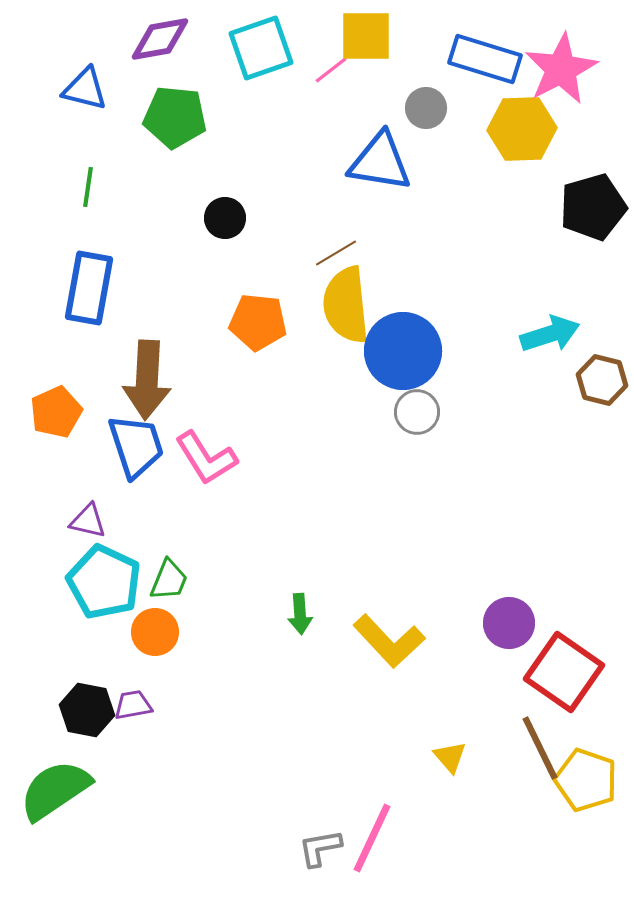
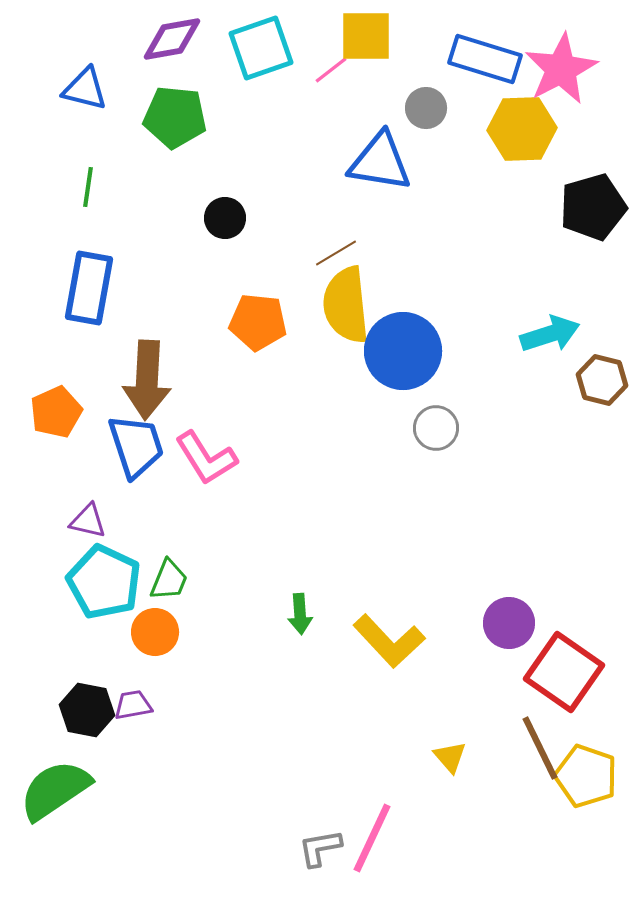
purple diamond at (160, 39): moved 12 px right
gray circle at (417, 412): moved 19 px right, 16 px down
yellow pentagon at (586, 780): moved 4 px up
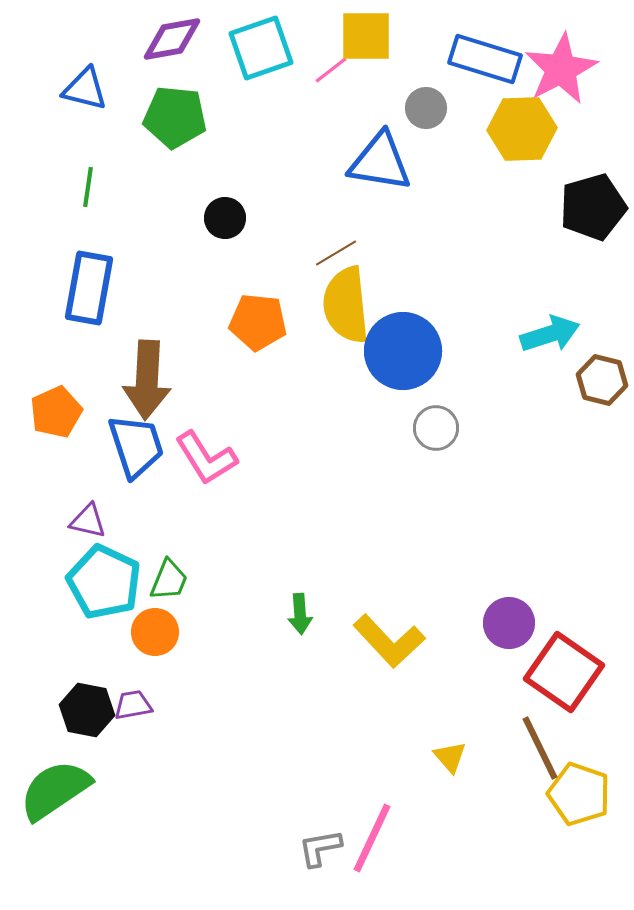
yellow pentagon at (586, 776): moved 7 px left, 18 px down
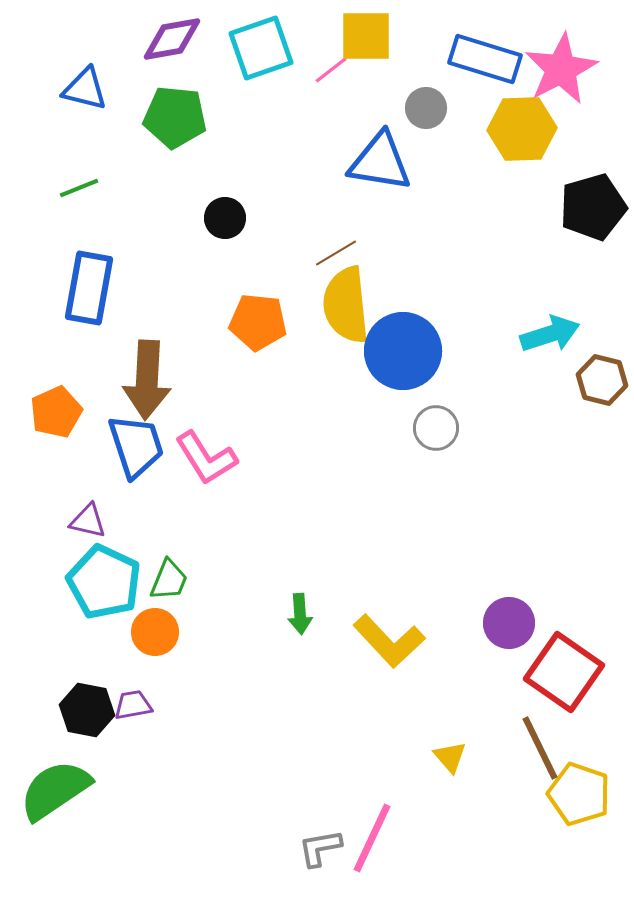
green line at (88, 187): moved 9 px left, 1 px down; rotated 60 degrees clockwise
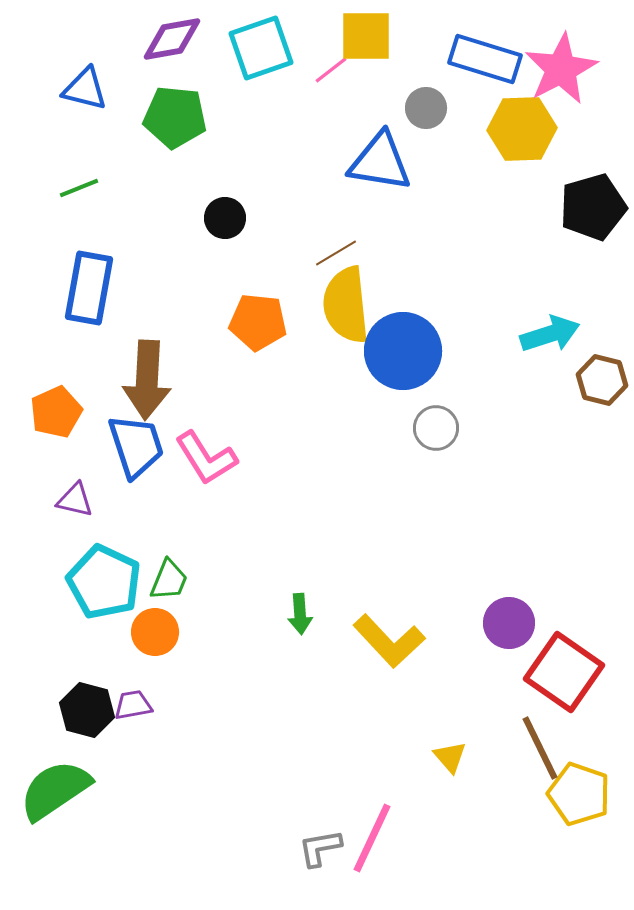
purple triangle at (88, 521): moved 13 px left, 21 px up
black hexagon at (87, 710): rotated 4 degrees clockwise
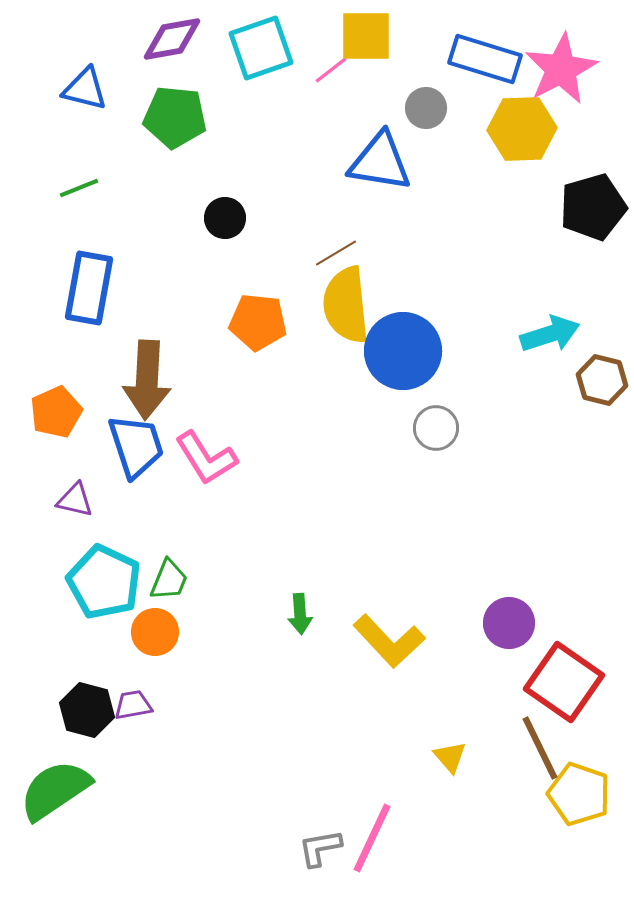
red square at (564, 672): moved 10 px down
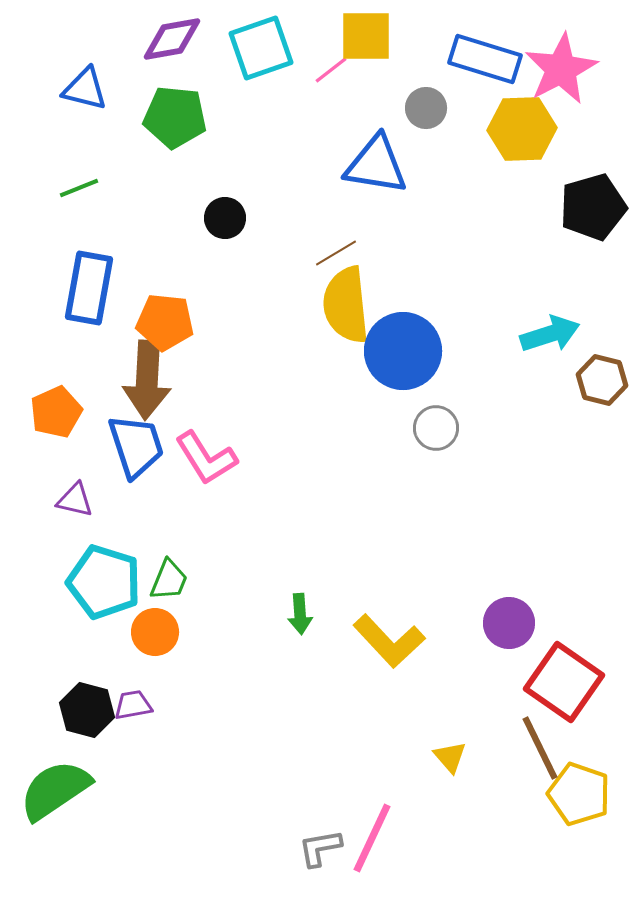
blue triangle at (380, 162): moved 4 px left, 3 px down
orange pentagon at (258, 322): moved 93 px left
cyan pentagon at (104, 582): rotated 8 degrees counterclockwise
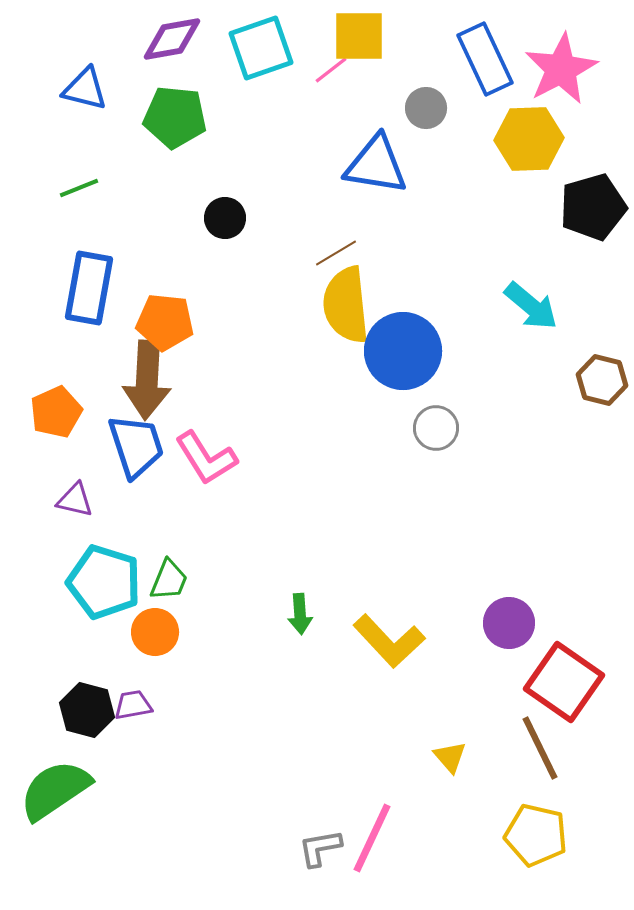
yellow square at (366, 36): moved 7 px left
blue rectangle at (485, 59): rotated 48 degrees clockwise
yellow hexagon at (522, 129): moved 7 px right, 10 px down
cyan arrow at (550, 334): moved 19 px left, 28 px up; rotated 58 degrees clockwise
yellow pentagon at (579, 794): moved 43 px left, 41 px down; rotated 6 degrees counterclockwise
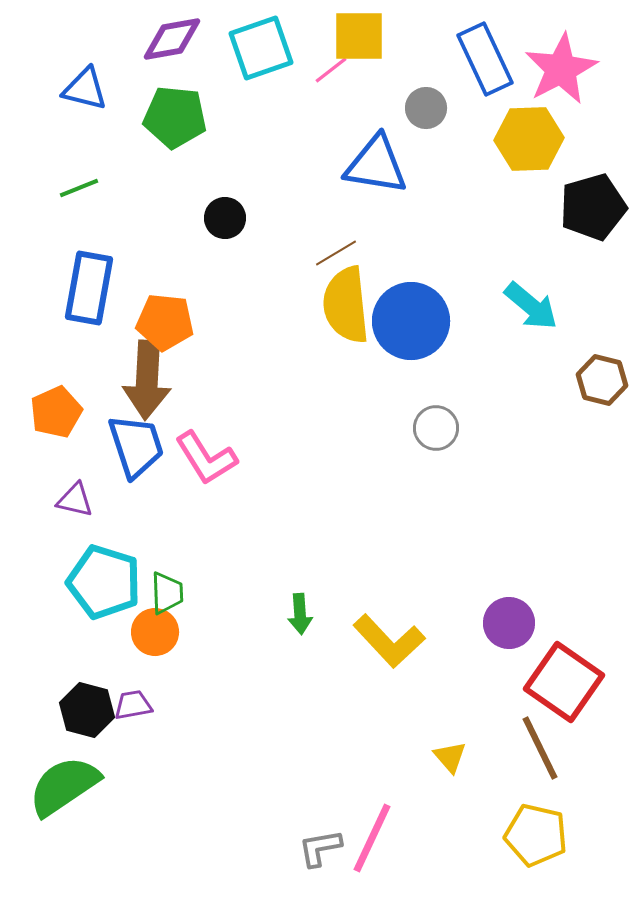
blue circle at (403, 351): moved 8 px right, 30 px up
green trapezoid at (169, 580): moved 2 px left, 13 px down; rotated 24 degrees counterclockwise
green semicircle at (55, 790): moved 9 px right, 4 px up
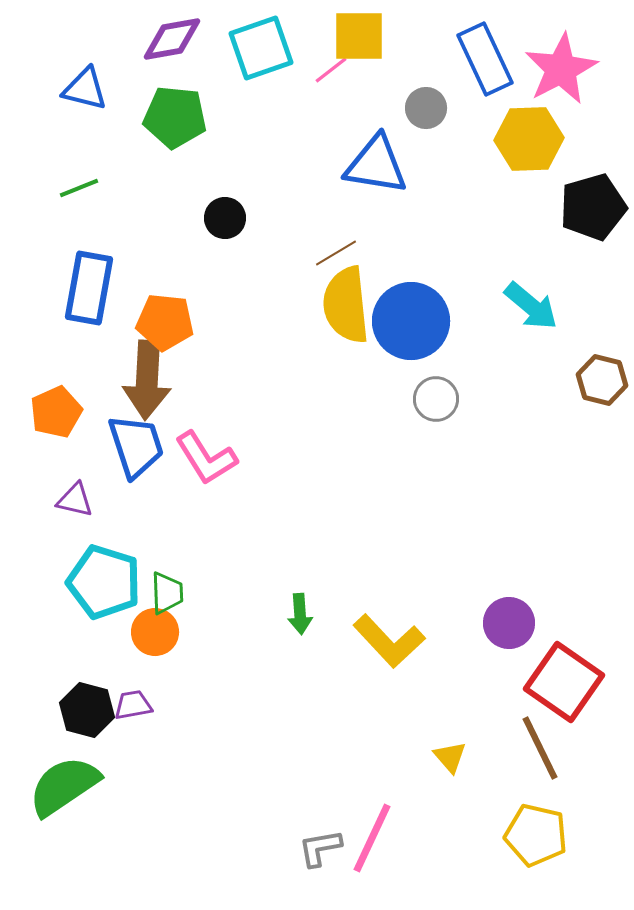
gray circle at (436, 428): moved 29 px up
